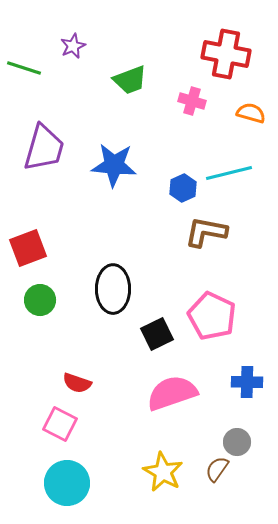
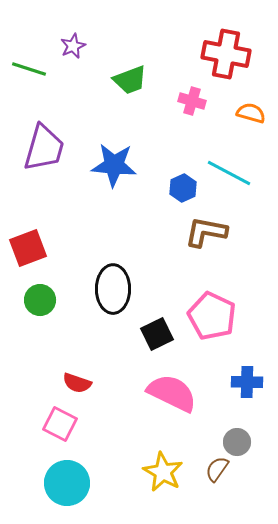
green line: moved 5 px right, 1 px down
cyan line: rotated 42 degrees clockwise
pink semicircle: rotated 45 degrees clockwise
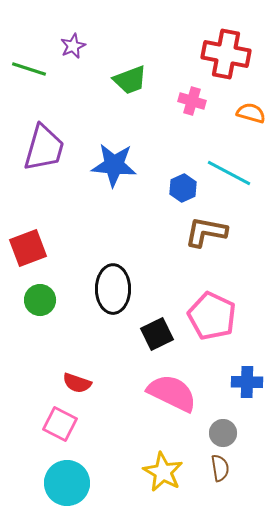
gray circle: moved 14 px left, 9 px up
brown semicircle: moved 3 px right, 1 px up; rotated 136 degrees clockwise
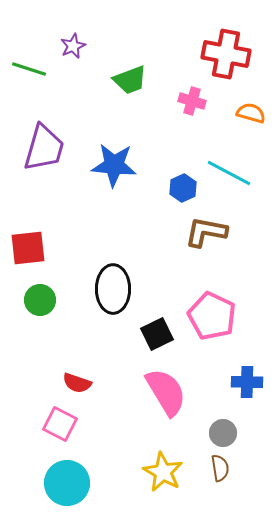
red square: rotated 15 degrees clockwise
pink semicircle: moved 6 px left, 1 px up; rotated 33 degrees clockwise
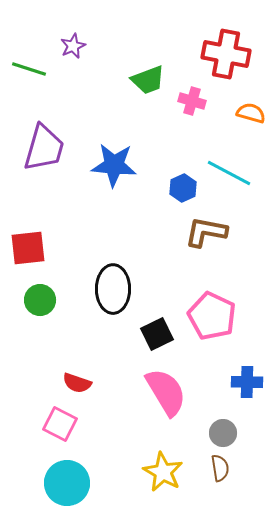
green trapezoid: moved 18 px right
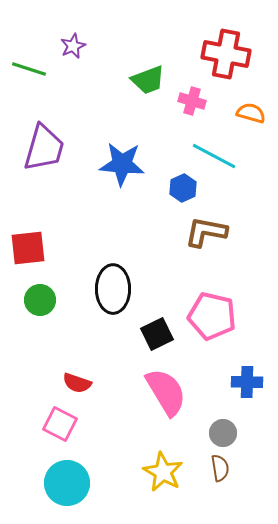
blue star: moved 8 px right, 1 px up
cyan line: moved 15 px left, 17 px up
pink pentagon: rotated 12 degrees counterclockwise
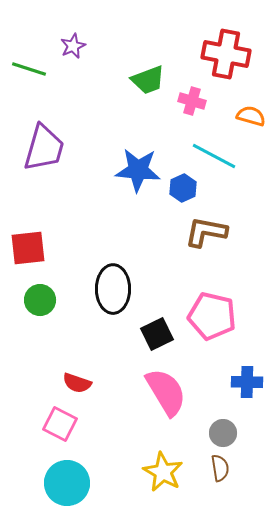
orange semicircle: moved 3 px down
blue star: moved 16 px right, 6 px down
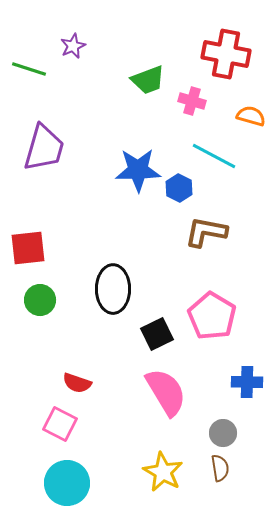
blue star: rotated 6 degrees counterclockwise
blue hexagon: moved 4 px left; rotated 8 degrees counterclockwise
pink pentagon: rotated 18 degrees clockwise
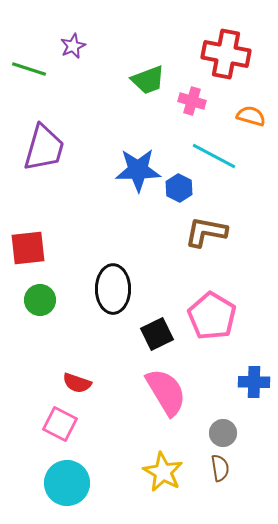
blue cross: moved 7 px right
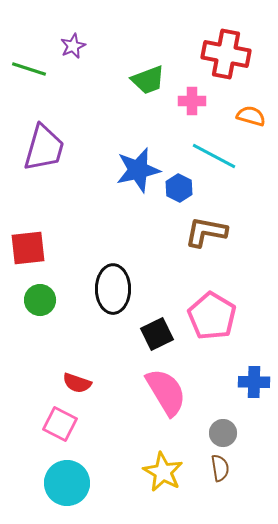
pink cross: rotated 16 degrees counterclockwise
blue star: rotated 12 degrees counterclockwise
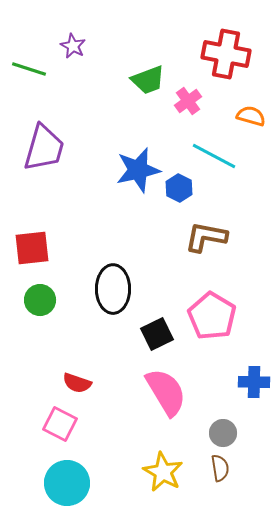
purple star: rotated 20 degrees counterclockwise
pink cross: moved 4 px left; rotated 36 degrees counterclockwise
brown L-shape: moved 5 px down
red square: moved 4 px right
